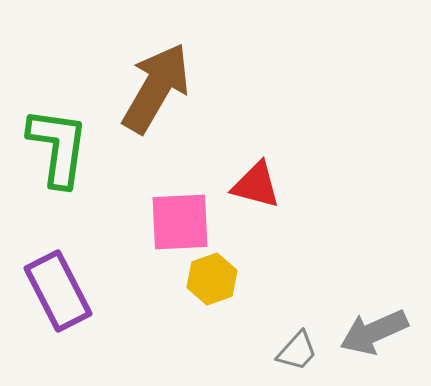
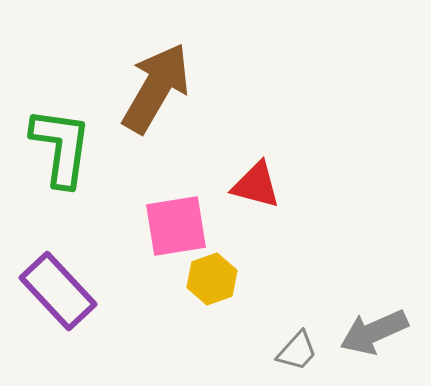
green L-shape: moved 3 px right
pink square: moved 4 px left, 4 px down; rotated 6 degrees counterclockwise
purple rectangle: rotated 16 degrees counterclockwise
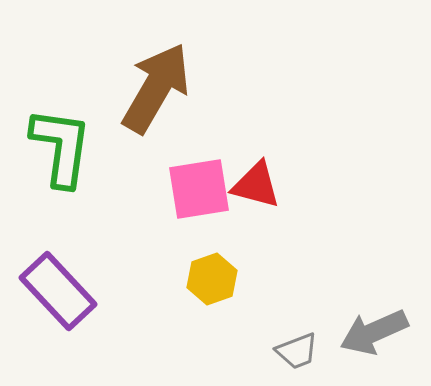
pink square: moved 23 px right, 37 px up
gray trapezoid: rotated 27 degrees clockwise
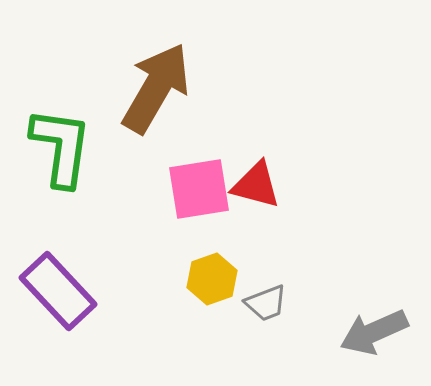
gray trapezoid: moved 31 px left, 48 px up
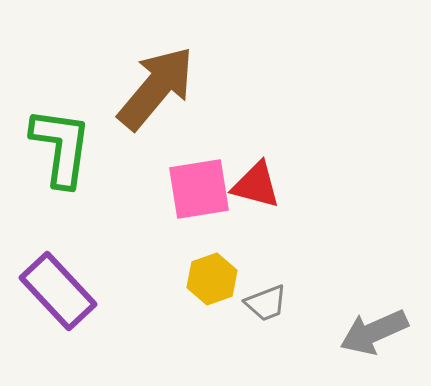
brown arrow: rotated 10 degrees clockwise
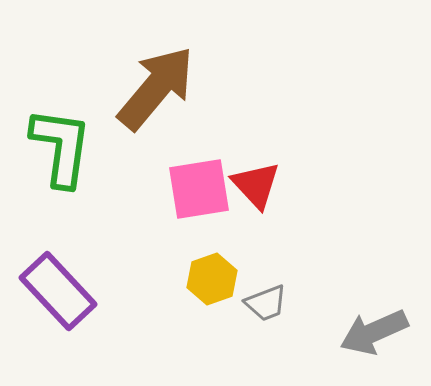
red triangle: rotated 32 degrees clockwise
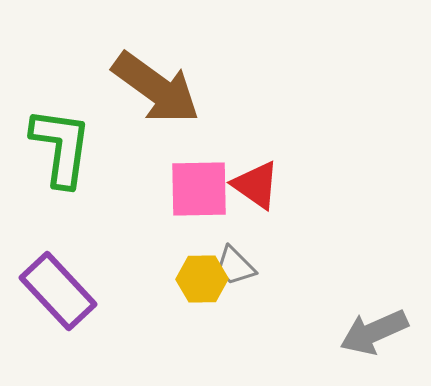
brown arrow: rotated 86 degrees clockwise
red triangle: rotated 12 degrees counterclockwise
pink square: rotated 8 degrees clockwise
yellow hexagon: moved 10 px left; rotated 18 degrees clockwise
gray trapezoid: moved 31 px left, 37 px up; rotated 66 degrees clockwise
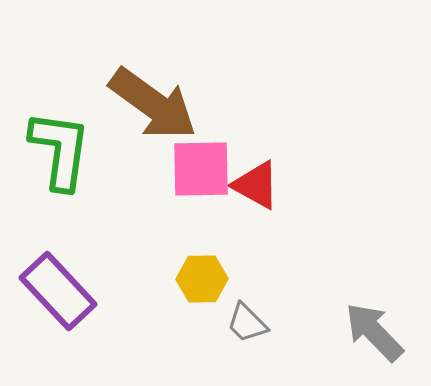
brown arrow: moved 3 px left, 16 px down
green L-shape: moved 1 px left, 3 px down
red triangle: rotated 6 degrees counterclockwise
pink square: moved 2 px right, 20 px up
gray trapezoid: moved 12 px right, 57 px down
gray arrow: rotated 70 degrees clockwise
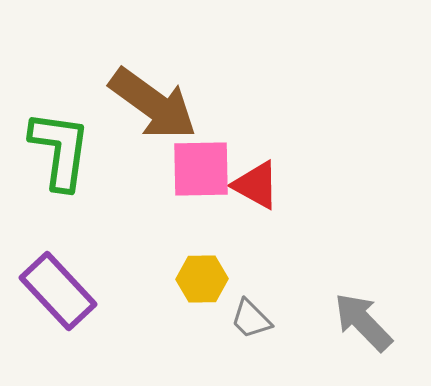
gray trapezoid: moved 4 px right, 4 px up
gray arrow: moved 11 px left, 10 px up
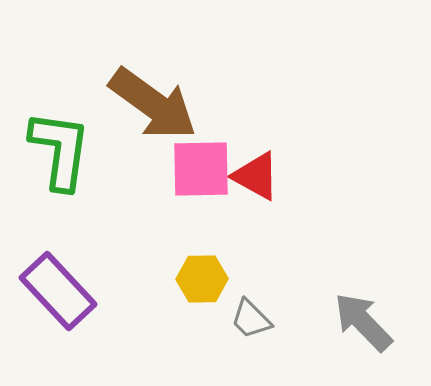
red triangle: moved 9 px up
